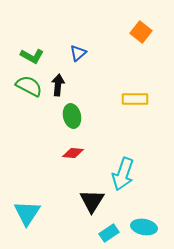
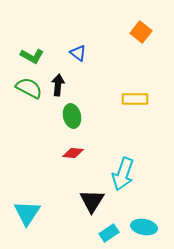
blue triangle: rotated 42 degrees counterclockwise
green semicircle: moved 2 px down
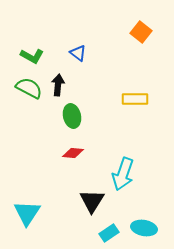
cyan ellipse: moved 1 px down
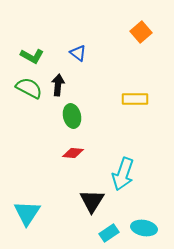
orange square: rotated 10 degrees clockwise
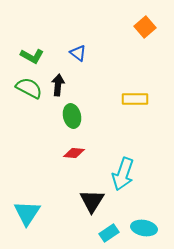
orange square: moved 4 px right, 5 px up
red diamond: moved 1 px right
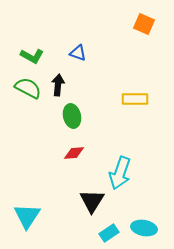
orange square: moved 1 px left, 3 px up; rotated 25 degrees counterclockwise
blue triangle: rotated 18 degrees counterclockwise
green semicircle: moved 1 px left
red diamond: rotated 10 degrees counterclockwise
cyan arrow: moved 3 px left, 1 px up
cyan triangle: moved 3 px down
